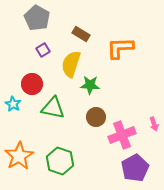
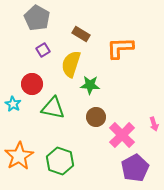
pink cross: rotated 24 degrees counterclockwise
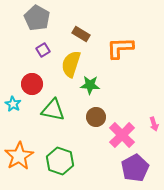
green triangle: moved 2 px down
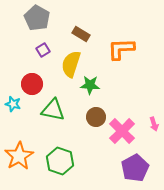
orange L-shape: moved 1 px right, 1 px down
cyan star: rotated 14 degrees counterclockwise
pink cross: moved 4 px up
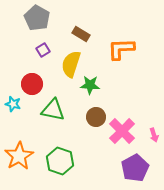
pink arrow: moved 11 px down
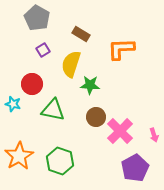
pink cross: moved 2 px left
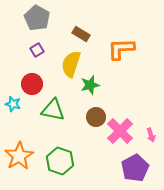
purple square: moved 6 px left
green star: rotated 18 degrees counterclockwise
pink arrow: moved 3 px left
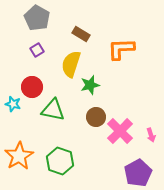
red circle: moved 3 px down
purple pentagon: moved 3 px right, 5 px down
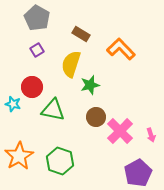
orange L-shape: rotated 48 degrees clockwise
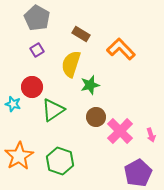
green triangle: rotated 45 degrees counterclockwise
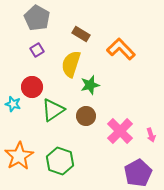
brown circle: moved 10 px left, 1 px up
